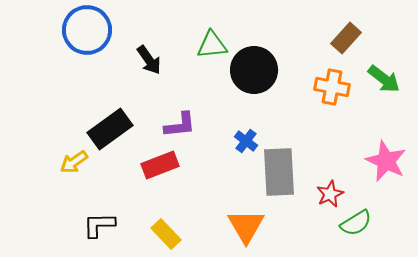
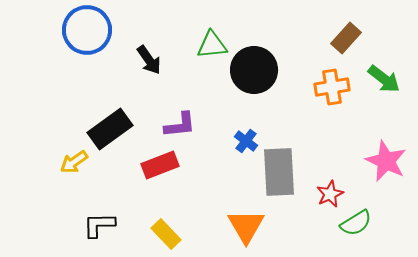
orange cross: rotated 20 degrees counterclockwise
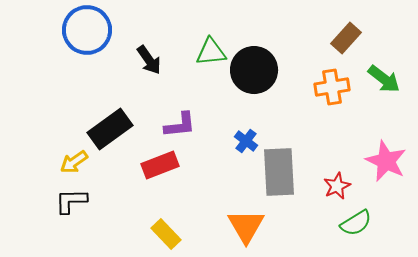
green triangle: moved 1 px left, 7 px down
red star: moved 7 px right, 8 px up
black L-shape: moved 28 px left, 24 px up
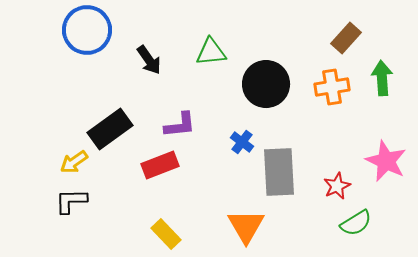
black circle: moved 12 px right, 14 px down
green arrow: moved 2 px left, 1 px up; rotated 132 degrees counterclockwise
blue cross: moved 4 px left, 1 px down
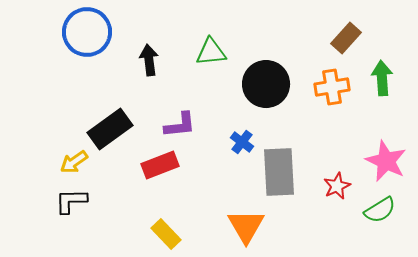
blue circle: moved 2 px down
black arrow: rotated 152 degrees counterclockwise
green semicircle: moved 24 px right, 13 px up
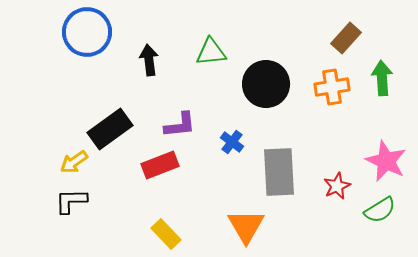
blue cross: moved 10 px left
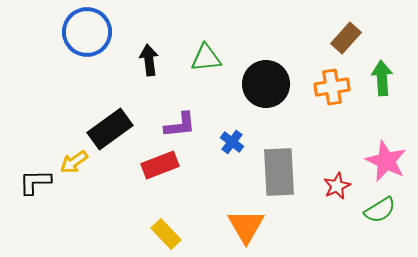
green triangle: moved 5 px left, 6 px down
black L-shape: moved 36 px left, 19 px up
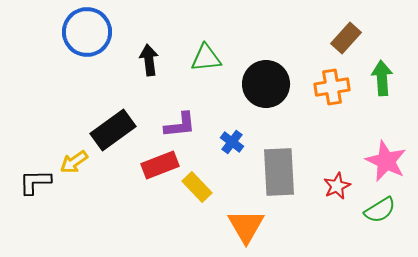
black rectangle: moved 3 px right, 1 px down
yellow rectangle: moved 31 px right, 47 px up
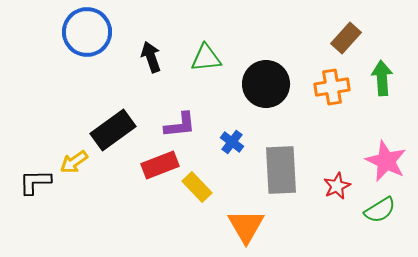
black arrow: moved 2 px right, 3 px up; rotated 12 degrees counterclockwise
gray rectangle: moved 2 px right, 2 px up
